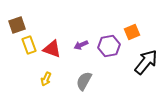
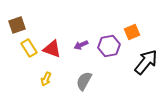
yellow rectangle: moved 3 px down; rotated 12 degrees counterclockwise
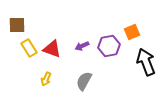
brown square: rotated 18 degrees clockwise
purple arrow: moved 1 px right, 1 px down
black arrow: rotated 60 degrees counterclockwise
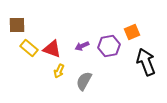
yellow rectangle: rotated 18 degrees counterclockwise
yellow arrow: moved 13 px right, 8 px up
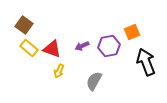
brown square: moved 7 px right; rotated 36 degrees clockwise
gray semicircle: moved 10 px right
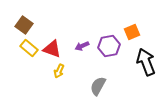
gray semicircle: moved 4 px right, 5 px down
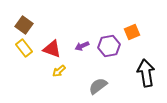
yellow rectangle: moved 5 px left; rotated 12 degrees clockwise
black arrow: moved 11 px down; rotated 12 degrees clockwise
yellow arrow: rotated 24 degrees clockwise
gray semicircle: rotated 24 degrees clockwise
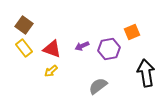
purple hexagon: moved 3 px down
yellow arrow: moved 8 px left
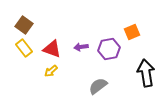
purple arrow: moved 1 px left, 1 px down; rotated 16 degrees clockwise
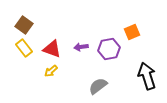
black arrow: moved 1 px right, 3 px down; rotated 8 degrees counterclockwise
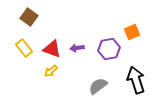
brown square: moved 5 px right, 8 px up
purple arrow: moved 4 px left, 1 px down
black arrow: moved 11 px left, 4 px down
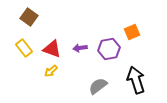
purple arrow: moved 3 px right
